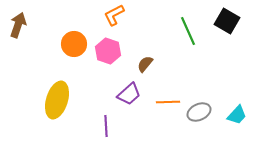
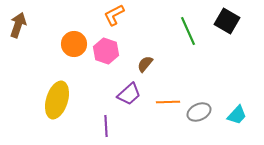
pink hexagon: moved 2 px left
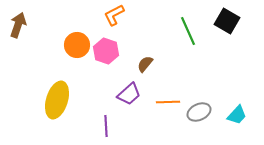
orange circle: moved 3 px right, 1 px down
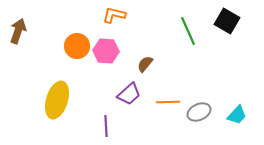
orange L-shape: rotated 40 degrees clockwise
brown arrow: moved 6 px down
orange circle: moved 1 px down
pink hexagon: rotated 15 degrees counterclockwise
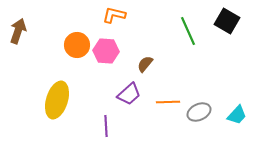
orange circle: moved 1 px up
